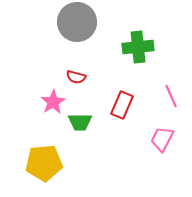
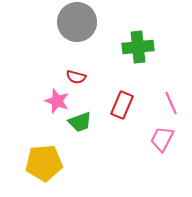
pink line: moved 7 px down
pink star: moved 4 px right, 1 px up; rotated 20 degrees counterclockwise
green trapezoid: rotated 20 degrees counterclockwise
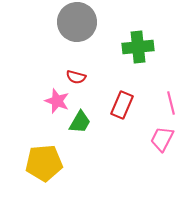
pink line: rotated 10 degrees clockwise
green trapezoid: rotated 40 degrees counterclockwise
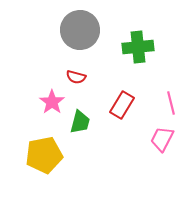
gray circle: moved 3 px right, 8 px down
pink star: moved 5 px left, 1 px down; rotated 15 degrees clockwise
red rectangle: rotated 8 degrees clockwise
green trapezoid: rotated 15 degrees counterclockwise
yellow pentagon: moved 8 px up; rotated 6 degrees counterclockwise
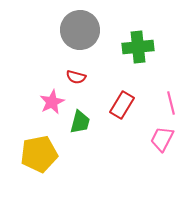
pink star: rotated 10 degrees clockwise
yellow pentagon: moved 5 px left, 1 px up
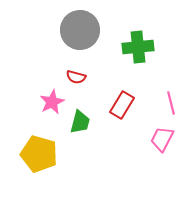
yellow pentagon: rotated 27 degrees clockwise
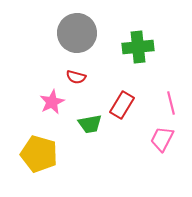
gray circle: moved 3 px left, 3 px down
green trapezoid: moved 10 px right, 2 px down; rotated 65 degrees clockwise
